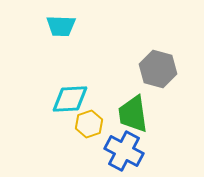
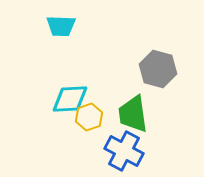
yellow hexagon: moved 7 px up
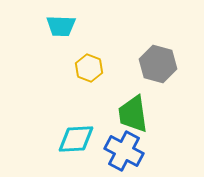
gray hexagon: moved 5 px up
cyan diamond: moved 6 px right, 40 px down
yellow hexagon: moved 49 px up; rotated 20 degrees counterclockwise
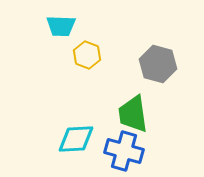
yellow hexagon: moved 2 px left, 13 px up
blue cross: rotated 12 degrees counterclockwise
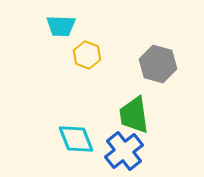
green trapezoid: moved 1 px right, 1 px down
cyan diamond: rotated 72 degrees clockwise
blue cross: rotated 36 degrees clockwise
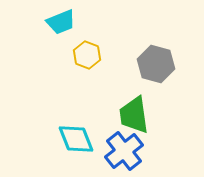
cyan trapezoid: moved 4 px up; rotated 24 degrees counterclockwise
gray hexagon: moved 2 px left
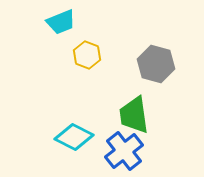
cyan diamond: moved 2 px left, 2 px up; rotated 42 degrees counterclockwise
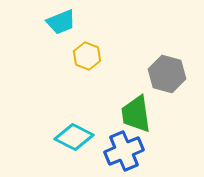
yellow hexagon: moved 1 px down
gray hexagon: moved 11 px right, 10 px down
green trapezoid: moved 2 px right, 1 px up
blue cross: rotated 15 degrees clockwise
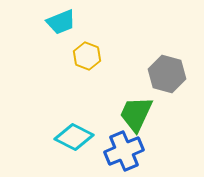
green trapezoid: rotated 33 degrees clockwise
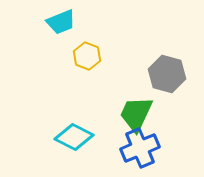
blue cross: moved 16 px right, 3 px up
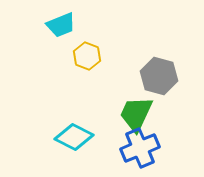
cyan trapezoid: moved 3 px down
gray hexagon: moved 8 px left, 2 px down
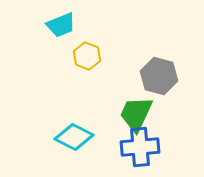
blue cross: moved 1 px up; rotated 18 degrees clockwise
